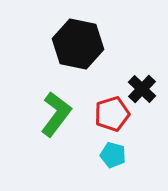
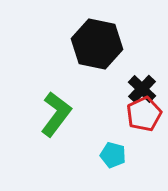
black hexagon: moved 19 px right
red pentagon: moved 32 px right; rotated 8 degrees counterclockwise
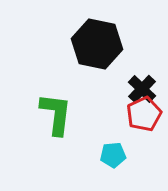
green L-shape: rotated 30 degrees counterclockwise
cyan pentagon: rotated 20 degrees counterclockwise
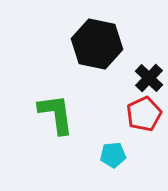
black cross: moved 7 px right, 11 px up
green L-shape: rotated 15 degrees counterclockwise
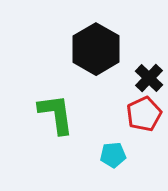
black hexagon: moved 1 px left, 5 px down; rotated 18 degrees clockwise
